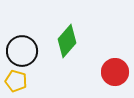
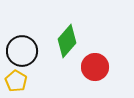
red circle: moved 20 px left, 5 px up
yellow pentagon: rotated 15 degrees clockwise
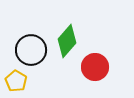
black circle: moved 9 px right, 1 px up
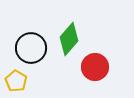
green diamond: moved 2 px right, 2 px up
black circle: moved 2 px up
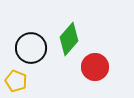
yellow pentagon: rotated 10 degrees counterclockwise
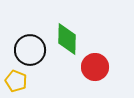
green diamond: moved 2 px left; rotated 40 degrees counterclockwise
black circle: moved 1 px left, 2 px down
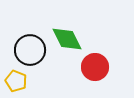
green diamond: rotated 28 degrees counterclockwise
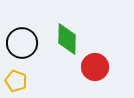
green diamond: rotated 28 degrees clockwise
black circle: moved 8 px left, 7 px up
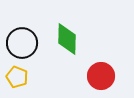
red circle: moved 6 px right, 9 px down
yellow pentagon: moved 1 px right, 4 px up
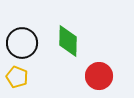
green diamond: moved 1 px right, 2 px down
red circle: moved 2 px left
